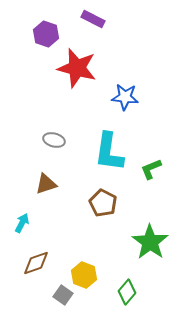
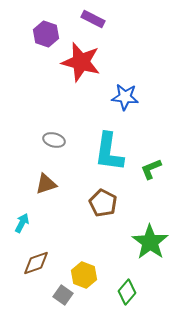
red star: moved 4 px right, 6 px up
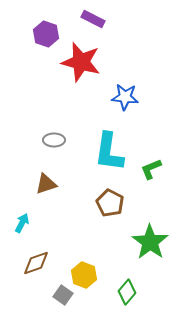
gray ellipse: rotated 15 degrees counterclockwise
brown pentagon: moved 7 px right
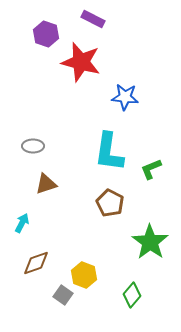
gray ellipse: moved 21 px left, 6 px down
green diamond: moved 5 px right, 3 px down
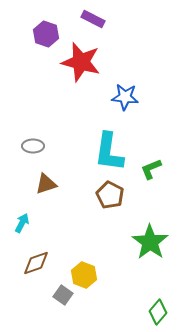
brown pentagon: moved 8 px up
green diamond: moved 26 px right, 17 px down
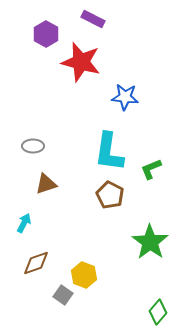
purple hexagon: rotated 10 degrees clockwise
cyan arrow: moved 2 px right
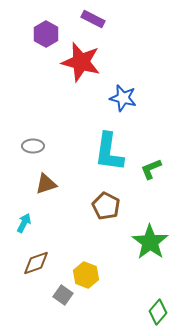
blue star: moved 2 px left, 1 px down; rotated 8 degrees clockwise
brown pentagon: moved 4 px left, 11 px down
yellow hexagon: moved 2 px right
